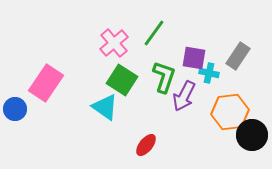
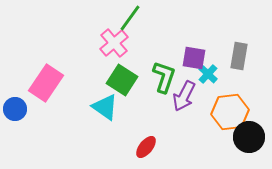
green line: moved 24 px left, 15 px up
gray rectangle: moved 1 px right; rotated 24 degrees counterclockwise
cyan cross: moved 1 px left, 1 px down; rotated 30 degrees clockwise
black circle: moved 3 px left, 2 px down
red ellipse: moved 2 px down
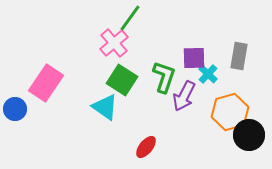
purple square: rotated 10 degrees counterclockwise
orange hexagon: rotated 9 degrees counterclockwise
black circle: moved 2 px up
